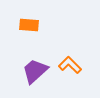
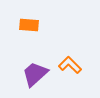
purple trapezoid: moved 3 px down
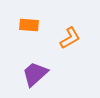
orange L-shape: moved 27 px up; rotated 105 degrees clockwise
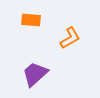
orange rectangle: moved 2 px right, 5 px up
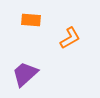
purple trapezoid: moved 10 px left
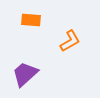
orange L-shape: moved 3 px down
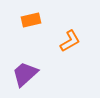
orange rectangle: rotated 18 degrees counterclockwise
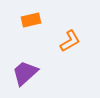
purple trapezoid: moved 1 px up
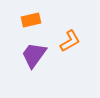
purple trapezoid: moved 9 px right, 18 px up; rotated 12 degrees counterclockwise
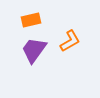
purple trapezoid: moved 5 px up
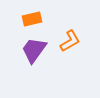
orange rectangle: moved 1 px right, 1 px up
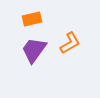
orange L-shape: moved 2 px down
